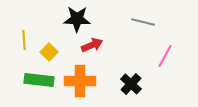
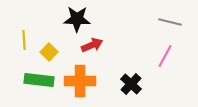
gray line: moved 27 px right
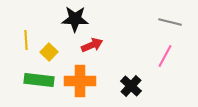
black star: moved 2 px left
yellow line: moved 2 px right
black cross: moved 2 px down
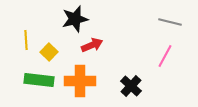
black star: rotated 16 degrees counterclockwise
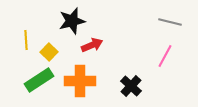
black star: moved 3 px left, 2 px down
green rectangle: rotated 40 degrees counterclockwise
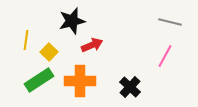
yellow line: rotated 12 degrees clockwise
black cross: moved 1 px left, 1 px down
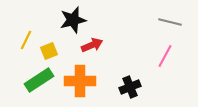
black star: moved 1 px right, 1 px up
yellow line: rotated 18 degrees clockwise
yellow square: moved 1 px up; rotated 24 degrees clockwise
black cross: rotated 25 degrees clockwise
